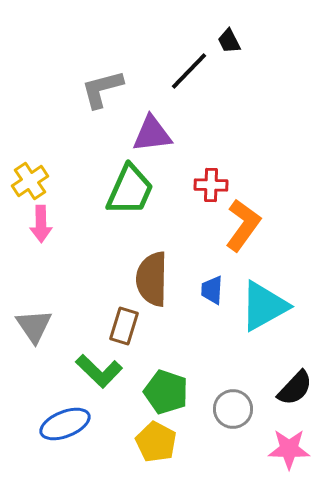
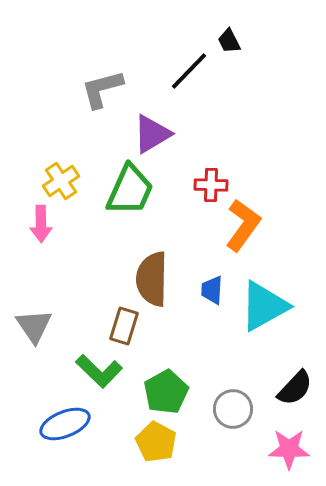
purple triangle: rotated 24 degrees counterclockwise
yellow cross: moved 31 px right
green pentagon: rotated 24 degrees clockwise
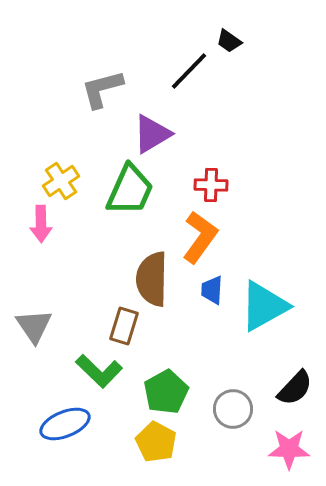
black trapezoid: rotated 28 degrees counterclockwise
orange L-shape: moved 43 px left, 12 px down
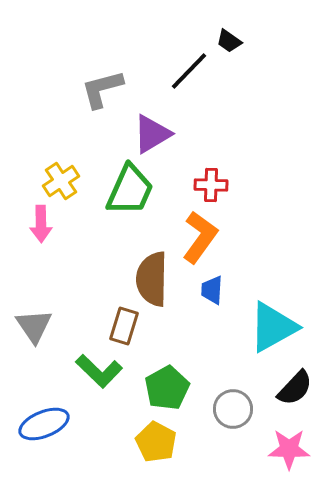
cyan triangle: moved 9 px right, 21 px down
green pentagon: moved 1 px right, 4 px up
blue ellipse: moved 21 px left
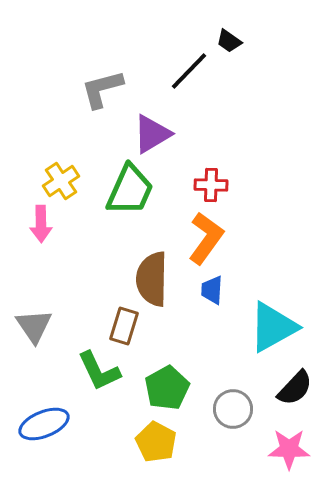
orange L-shape: moved 6 px right, 1 px down
green L-shape: rotated 21 degrees clockwise
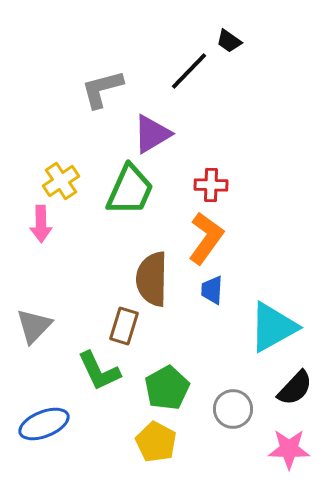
gray triangle: rotated 18 degrees clockwise
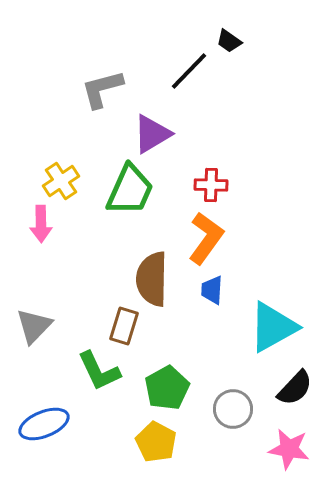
pink star: rotated 9 degrees clockwise
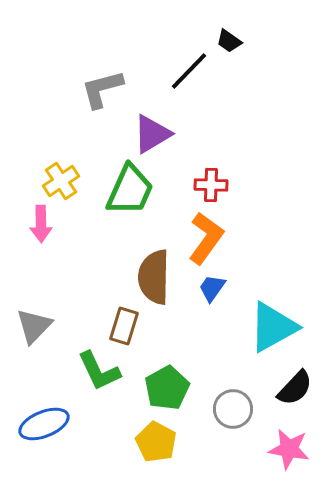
brown semicircle: moved 2 px right, 2 px up
blue trapezoid: moved 2 px up; rotated 32 degrees clockwise
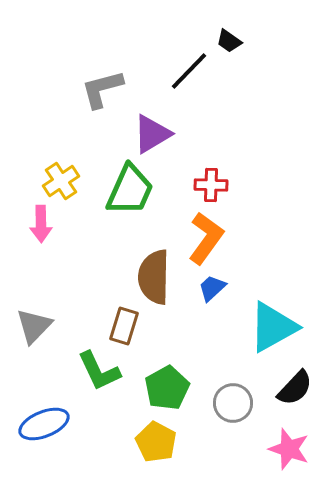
blue trapezoid: rotated 12 degrees clockwise
gray circle: moved 6 px up
pink star: rotated 9 degrees clockwise
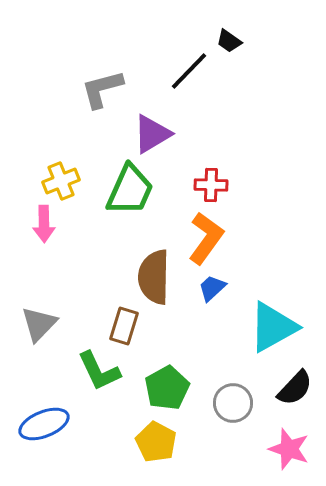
yellow cross: rotated 12 degrees clockwise
pink arrow: moved 3 px right
gray triangle: moved 5 px right, 2 px up
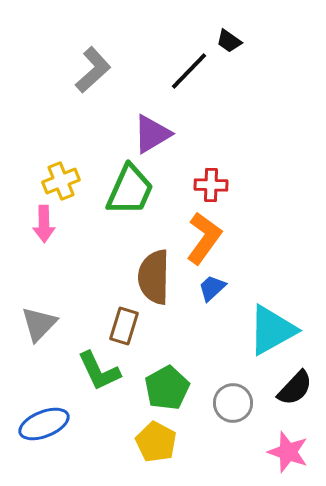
gray L-shape: moved 9 px left, 19 px up; rotated 153 degrees clockwise
orange L-shape: moved 2 px left
cyan triangle: moved 1 px left, 3 px down
pink star: moved 1 px left, 3 px down
